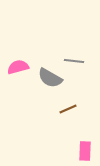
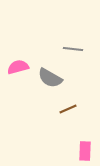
gray line: moved 1 px left, 12 px up
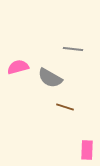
brown line: moved 3 px left, 2 px up; rotated 42 degrees clockwise
pink rectangle: moved 2 px right, 1 px up
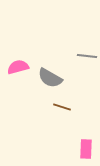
gray line: moved 14 px right, 7 px down
brown line: moved 3 px left
pink rectangle: moved 1 px left, 1 px up
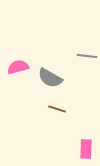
brown line: moved 5 px left, 2 px down
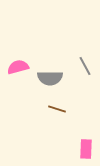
gray line: moved 2 px left, 10 px down; rotated 54 degrees clockwise
gray semicircle: rotated 30 degrees counterclockwise
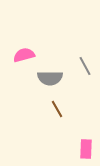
pink semicircle: moved 6 px right, 12 px up
brown line: rotated 42 degrees clockwise
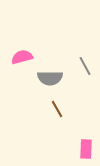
pink semicircle: moved 2 px left, 2 px down
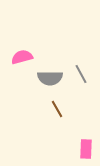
gray line: moved 4 px left, 8 px down
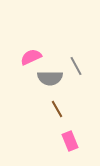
pink semicircle: moved 9 px right; rotated 10 degrees counterclockwise
gray line: moved 5 px left, 8 px up
pink rectangle: moved 16 px left, 8 px up; rotated 24 degrees counterclockwise
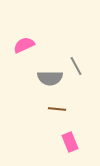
pink semicircle: moved 7 px left, 12 px up
brown line: rotated 54 degrees counterclockwise
pink rectangle: moved 1 px down
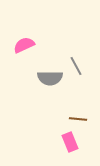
brown line: moved 21 px right, 10 px down
